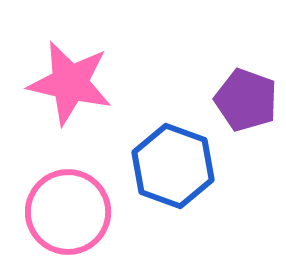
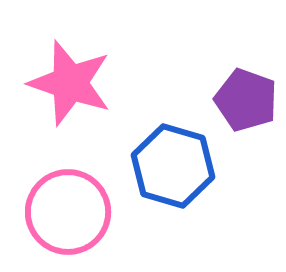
pink star: rotated 6 degrees clockwise
blue hexagon: rotated 4 degrees counterclockwise
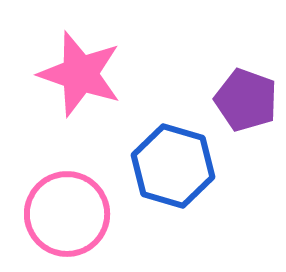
pink star: moved 10 px right, 9 px up
pink circle: moved 1 px left, 2 px down
